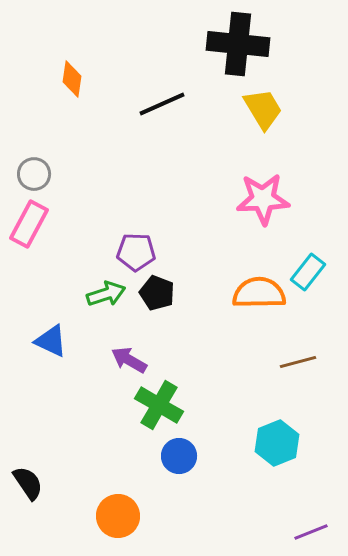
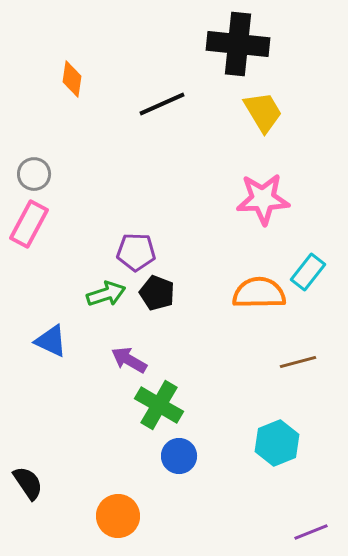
yellow trapezoid: moved 3 px down
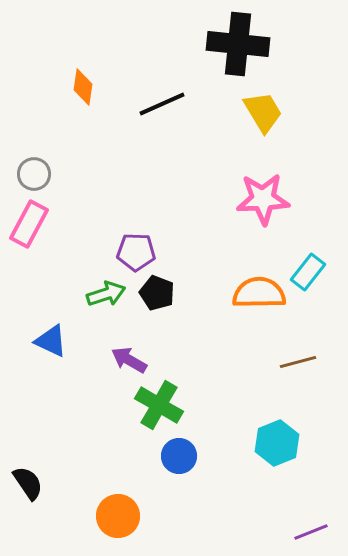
orange diamond: moved 11 px right, 8 px down
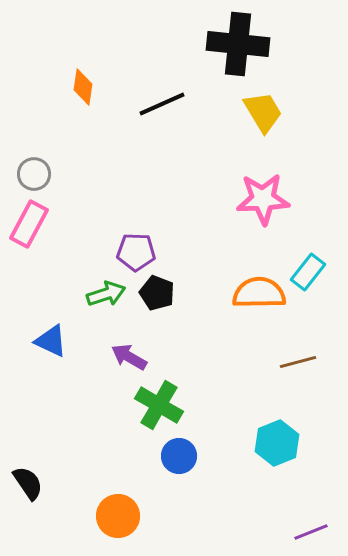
purple arrow: moved 3 px up
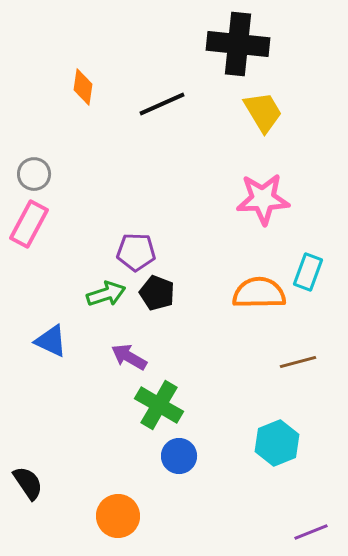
cyan rectangle: rotated 18 degrees counterclockwise
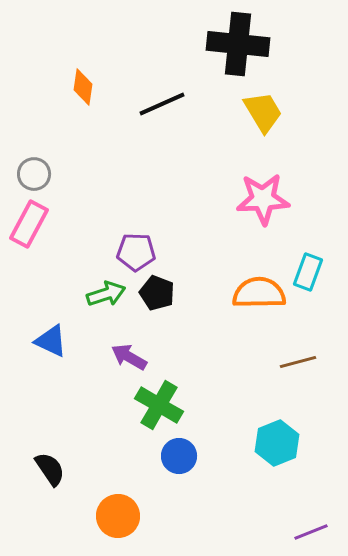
black semicircle: moved 22 px right, 14 px up
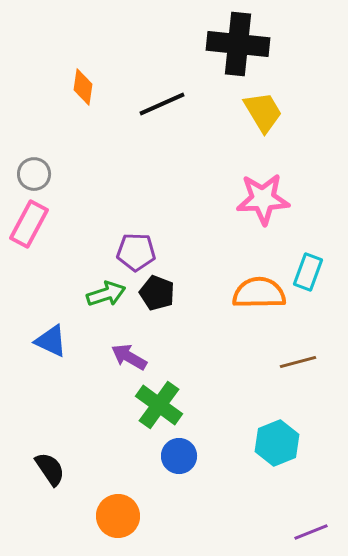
green cross: rotated 6 degrees clockwise
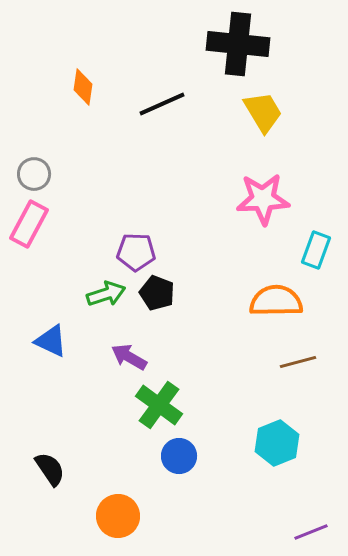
cyan rectangle: moved 8 px right, 22 px up
orange semicircle: moved 17 px right, 8 px down
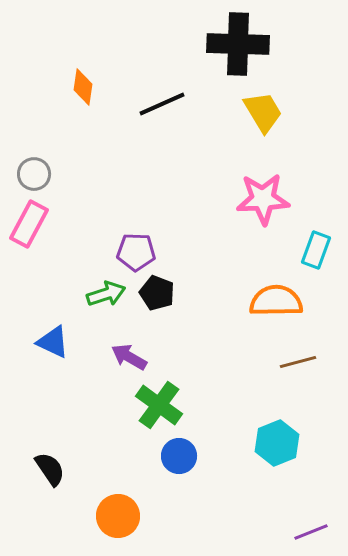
black cross: rotated 4 degrees counterclockwise
blue triangle: moved 2 px right, 1 px down
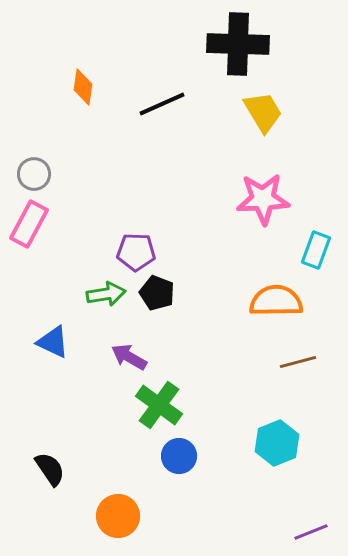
green arrow: rotated 9 degrees clockwise
